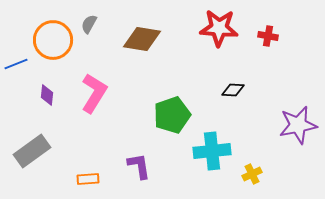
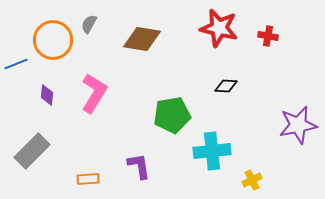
red star: rotated 9 degrees clockwise
black diamond: moved 7 px left, 4 px up
green pentagon: rotated 9 degrees clockwise
gray rectangle: rotated 9 degrees counterclockwise
yellow cross: moved 6 px down
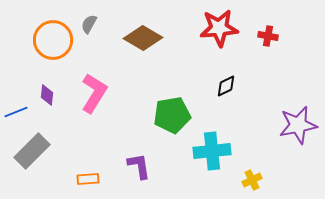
red star: rotated 18 degrees counterclockwise
brown diamond: moved 1 px right, 1 px up; rotated 21 degrees clockwise
blue line: moved 48 px down
black diamond: rotated 30 degrees counterclockwise
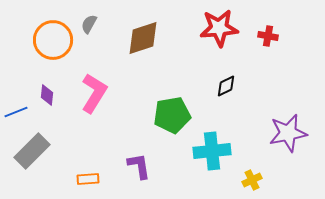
brown diamond: rotated 48 degrees counterclockwise
purple star: moved 10 px left, 8 px down
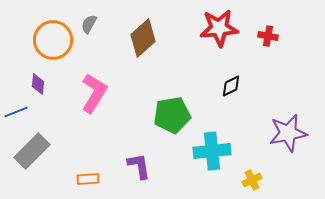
brown diamond: rotated 24 degrees counterclockwise
black diamond: moved 5 px right
purple diamond: moved 9 px left, 11 px up
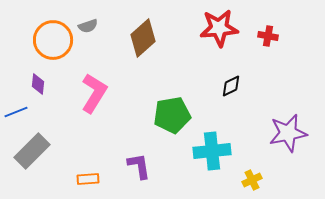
gray semicircle: moved 1 px left, 2 px down; rotated 138 degrees counterclockwise
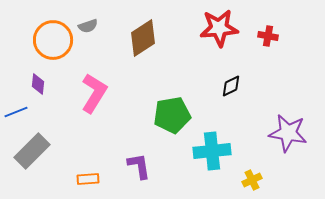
brown diamond: rotated 9 degrees clockwise
purple star: rotated 21 degrees clockwise
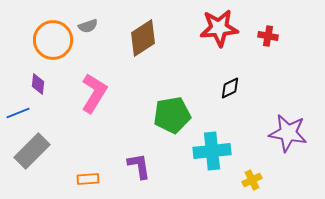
black diamond: moved 1 px left, 2 px down
blue line: moved 2 px right, 1 px down
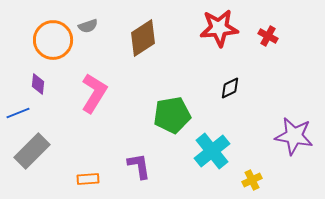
red cross: rotated 18 degrees clockwise
purple star: moved 6 px right, 3 px down
cyan cross: rotated 33 degrees counterclockwise
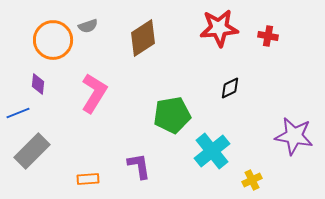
red cross: rotated 18 degrees counterclockwise
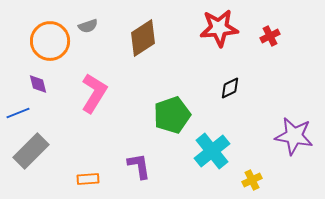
red cross: moved 2 px right; rotated 36 degrees counterclockwise
orange circle: moved 3 px left, 1 px down
purple diamond: rotated 20 degrees counterclockwise
green pentagon: rotated 9 degrees counterclockwise
gray rectangle: moved 1 px left
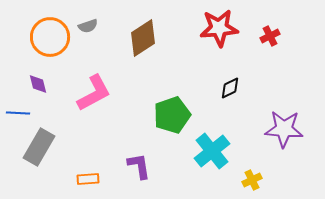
orange circle: moved 4 px up
pink L-shape: rotated 30 degrees clockwise
blue line: rotated 25 degrees clockwise
purple star: moved 10 px left, 7 px up; rotated 6 degrees counterclockwise
gray rectangle: moved 8 px right, 4 px up; rotated 15 degrees counterclockwise
